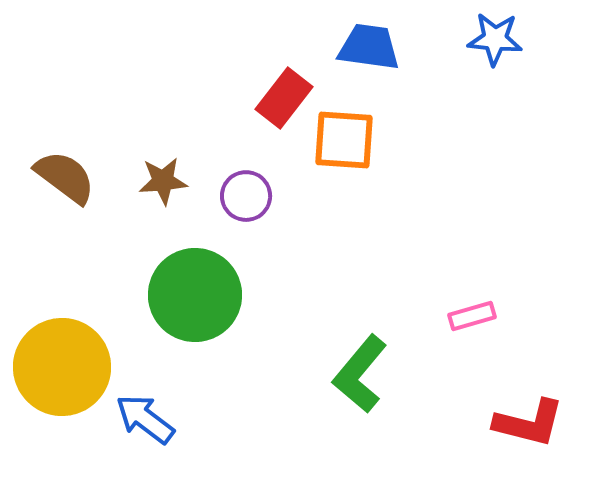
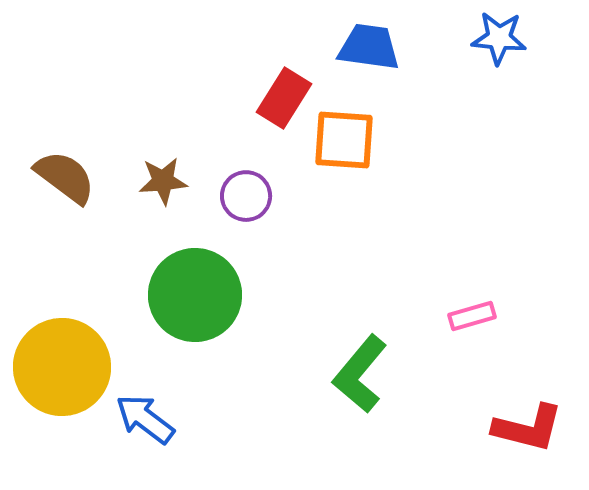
blue star: moved 4 px right, 1 px up
red rectangle: rotated 6 degrees counterclockwise
red L-shape: moved 1 px left, 5 px down
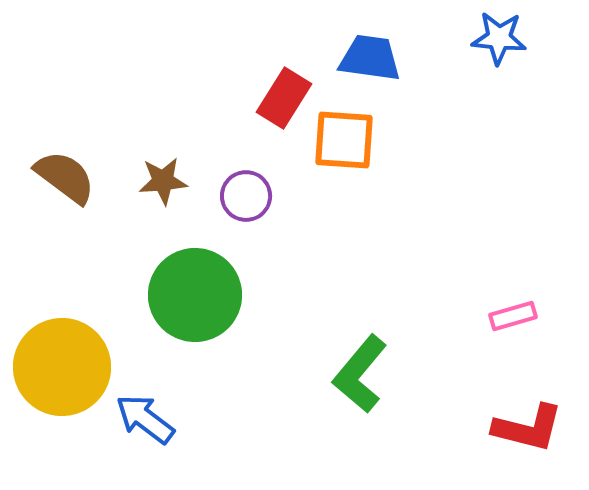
blue trapezoid: moved 1 px right, 11 px down
pink rectangle: moved 41 px right
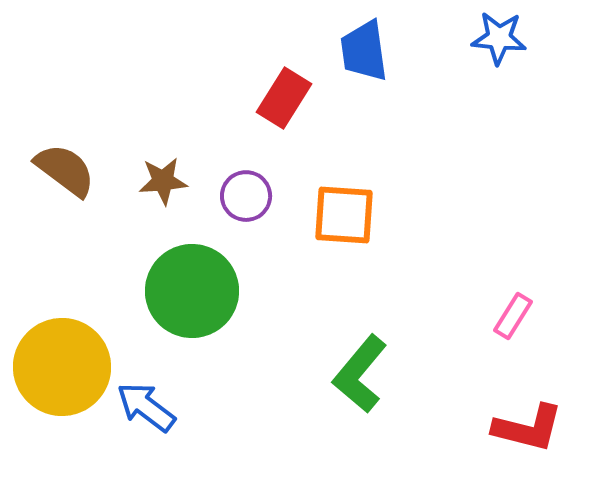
blue trapezoid: moved 6 px left, 7 px up; rotated 106 degrees counterclockwise
orange square: moved 75 px down
brown semicircle: moved 7 px up
green circle: moved 3 px left, 4 px up
pink rectangle: rotated 42 degrees counterclockwise
blue arrow: moved 1 px right, 12 px up
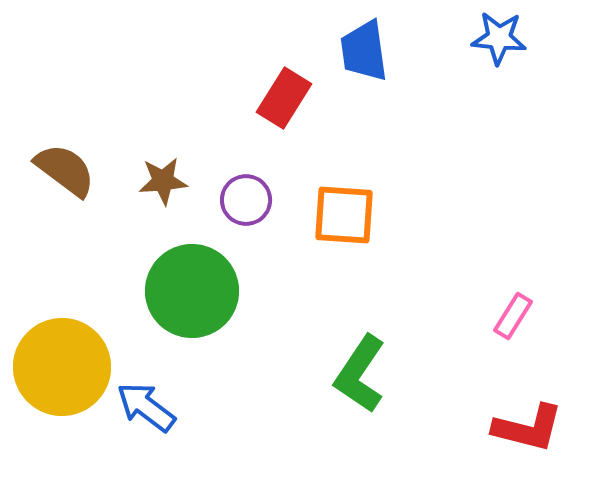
purple circle: moved 4 px down
green L-shape: rotated 6 degrees counterclockwise
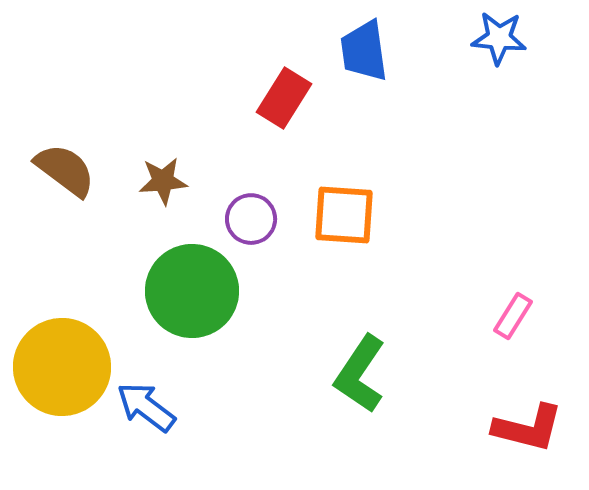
purple circle: moved 5 px right, 19 px down
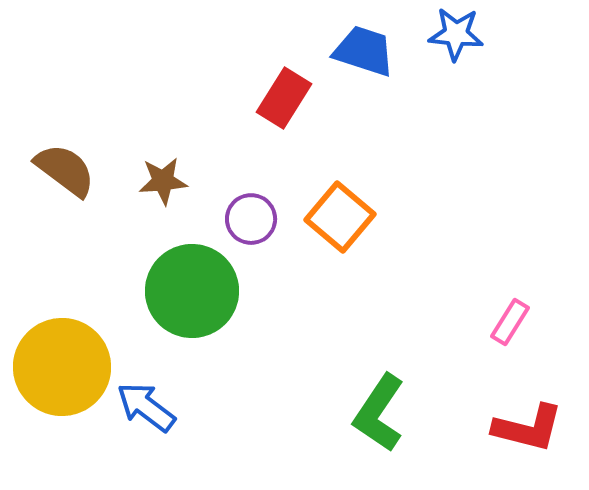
blue star: moved 43 px left, 4 px up
blue trapezoid: rotated 116 degrees clockwise
orange square: moved 4 px left, 2 px down; rotated 36 degrees clockwise
pink rectangle: moved 3 px left, 6 px down
green L-shape: moved 19 px right, 39 px down
